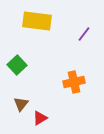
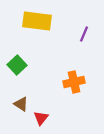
purple line: rotated 14 degrees counterclockwise
brown triangle: rotated 35 degrees counterclockwise
red triangle: moved 1 px right; rotated 21 degrees counterclockwise
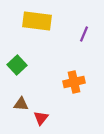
brown triangle: rotated 28 degrees counterclockwise
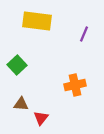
orange cross: moved 1 px right, 3 px down
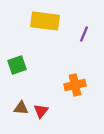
yellow rectangle: moved 8 px right
green square: rotated 24 degrees clockwise
brown triangle: moved 4 px down
red triangle: moved 7 px up
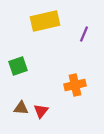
yellow rectangle: rotated 20 degrees counterclockwise
green square: moved 1 px right, 1 px down
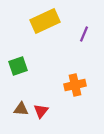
yellow rectangle: rotated 12 degrees counterclockwise
brown triangle: moved 1 px down
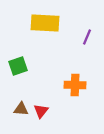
yellow rectangle: moved 2 px down; rotated 28 degrees clockwise
purple line: moved 3 px right, 3 px down
orange cross: rotated 15 degrees clockwise
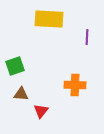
yellow rectangle: moved 4 px right, 4 px up
purple line: rotated 21 degrees counterclockwise
green square: moved 3 px left
brown triangle: moved 15 px up
